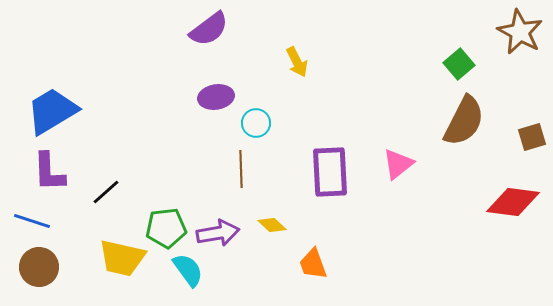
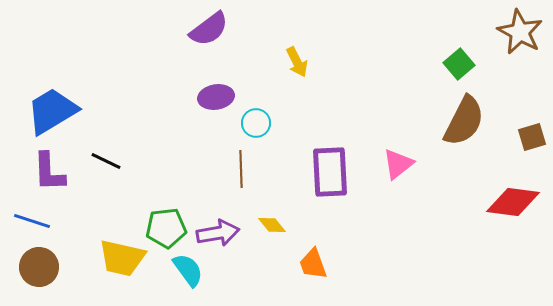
black line: moved 31 px up; rotated 68 degrees clockwise
yellow diamond: rotated 8 degrees clockwise
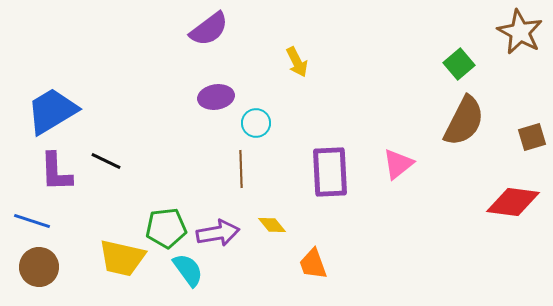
purple L-shape: moved 7 px right
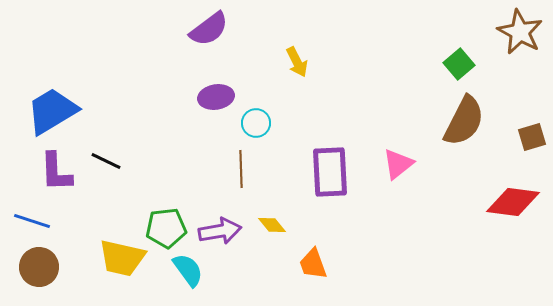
purple arrow: moved 2 px right, 2 px up
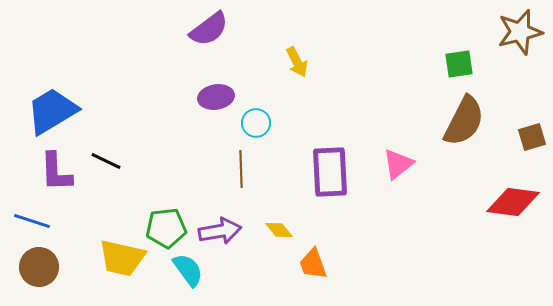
brown star: rotated 30 degrees clockwise
green square: rotated 32 degrees clockwise
yellow diamond: moved 7 px right, 5 px down
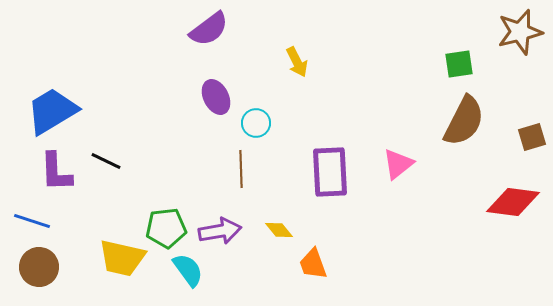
purple ellipse: rotated 72 degrees clockwise
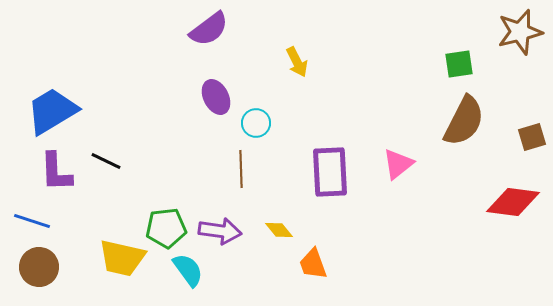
purple arrow: rotated 18 degrees clockwise
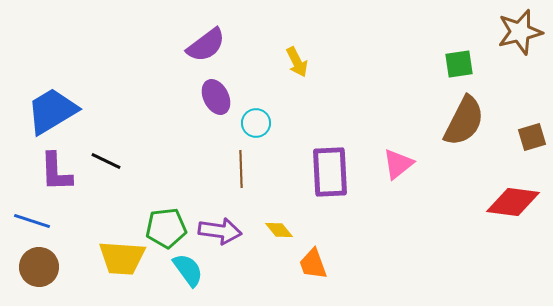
purple semicircle: moved 3 px left, 16 px down
yellow trapezoid: rotated 9 degrees counterclockwise
